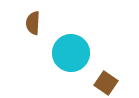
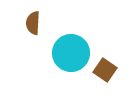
brown square: moved 1 px left, 13 px up
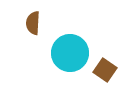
cyan circle: moved 1 px left
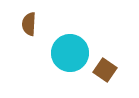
brown semicircle: moved 4 px left, 1 px down
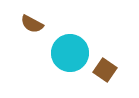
brown semicircle: moved 3 px right; rotated 65 degrees counterclockwise
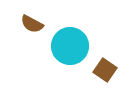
cyan circle: moved 7 px up
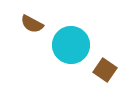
cyan circle: moved 1 px right, 1 px up
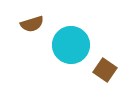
brown semicircle: rotated 45 degrees counterclockwise
